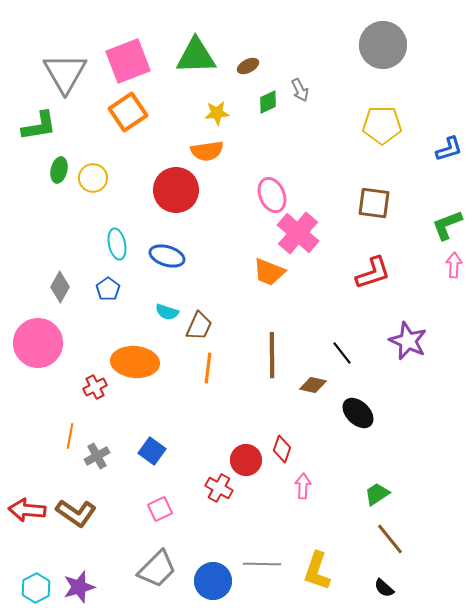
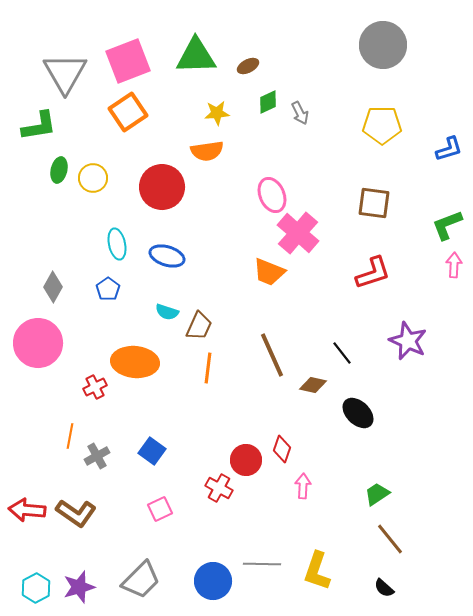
gray arrow at (300, 90): moved 23 px down
red circle at (176, 190): moved 14 px left, 3 px up
gray diamond at (60, 287): moved 7 px left
brown line at (272, 355): rotated 24 degrees counterclockwise
gray trapezoid at (157, 569): moved 16 px left, 11 px down
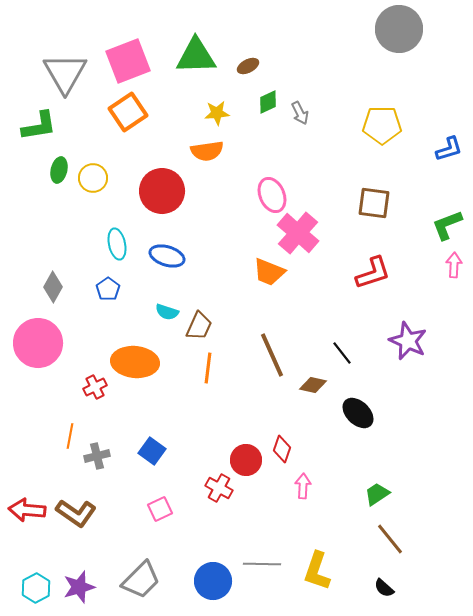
gray circle at (383, 45): moved 16 px right, 16 px up
red circle at (162, 187): moved 4 px down
gray cross at (97, 456): rotated 15 degrees clockwise
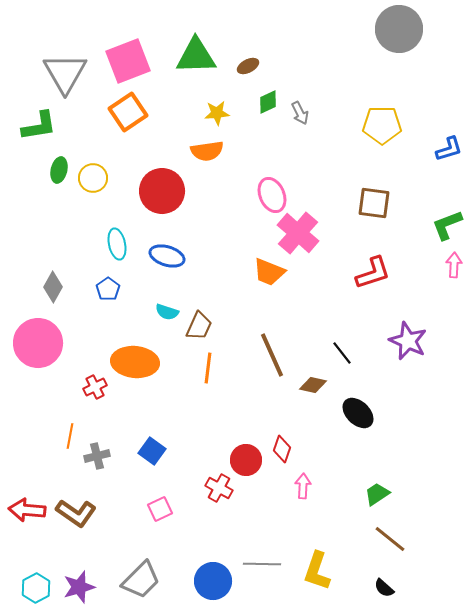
brown line at (390, 539): rotated 12 degrees counterclockwise
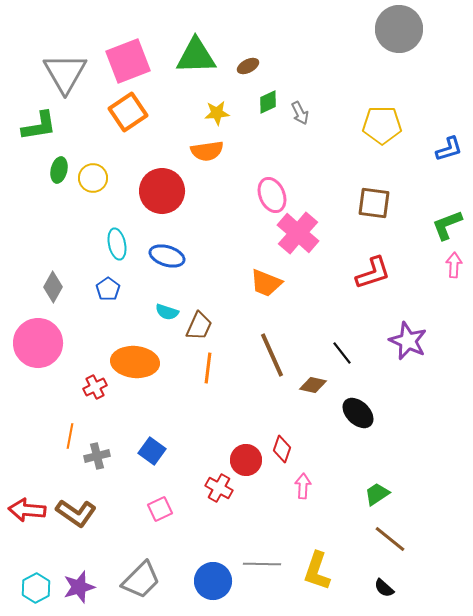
orange trapezoid at (269, 272): moved 3 px left, 11 px down
